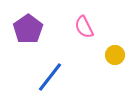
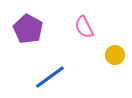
purple pentagon: rotated 8 degrees counterclockwise
blue line: rotated 16 degrees clockwise
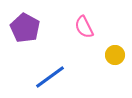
purple pentagon: moved 3 px left, 1 px up
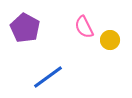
yellow circle: moved 5 px left, 15 px up
blue line: moved 2 px left
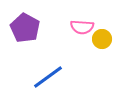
pink semicircle: moved 2 px left; rotated 60 degrees counterclockwise
yellow circle: moved 8 px left, 1 px up
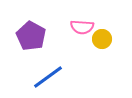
purple pentagon: moved 6 px right, 8 px down
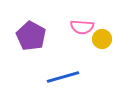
blue line: moved 15 px right; rotated 20 degrees clockwise
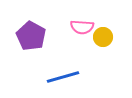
yellow circle: moved 1 px right, 2 px up
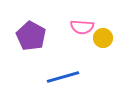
yellow circle: moved 1 px down
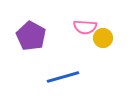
pink semicircle: moved 3 px right
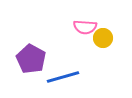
purple pentagon: moved 23 px down
